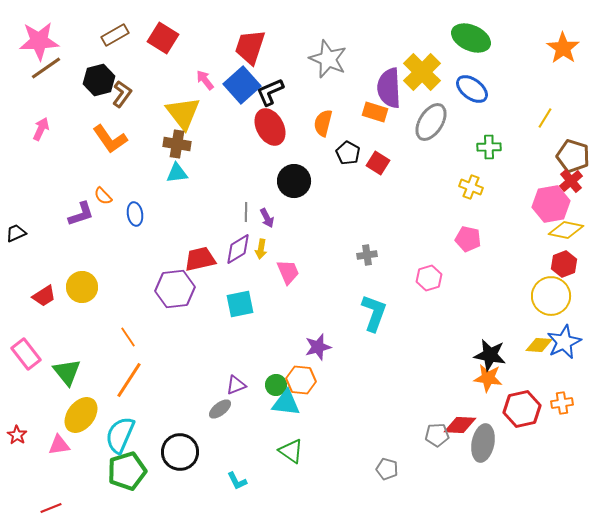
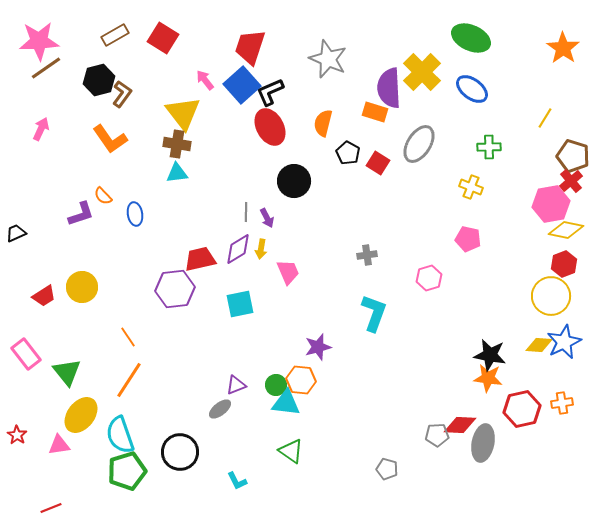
gray ellipse at (431, 122): moved 12 px left, 22 px down
cyan semicircle at (120, 435): rotated 42 degrees counterclockwise
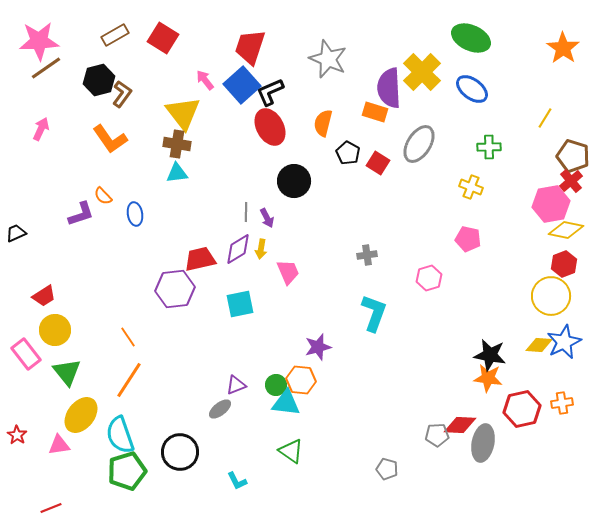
yellow circle at (82, 287): moved 27 px left, 43 px down
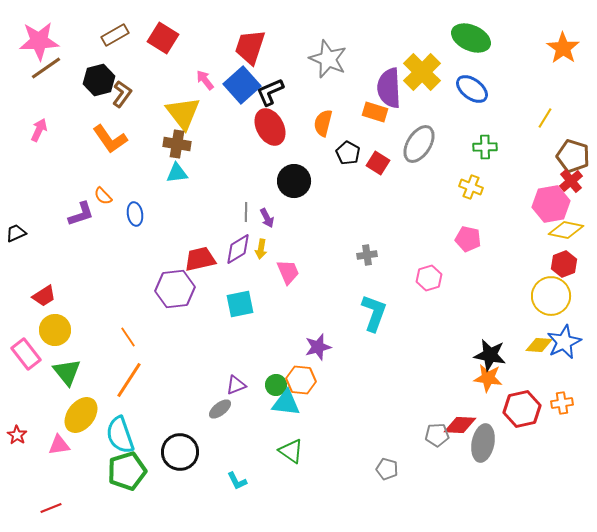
pink arrow at (41, 129): moved 2 px left, 1 px down
green cross at (489, 147): moved 4 px left
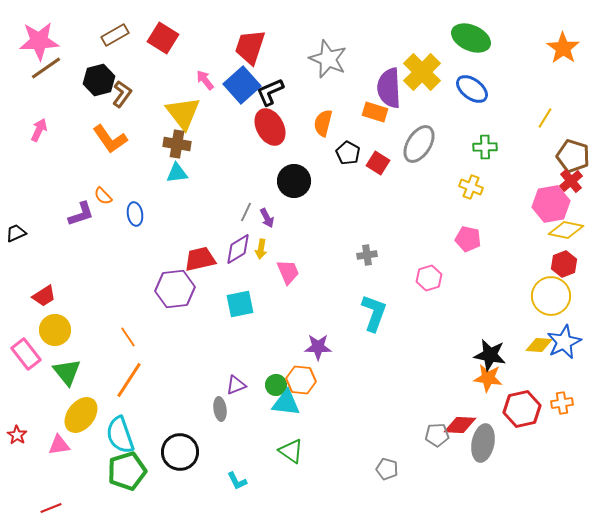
gray line at (246, 212): rotated 24 degrees clockwise
purple star at (318, 347): rotated 16 degrees clockwise
gray ellipse at (220, 409): rotated 60 degrees counterclockwise
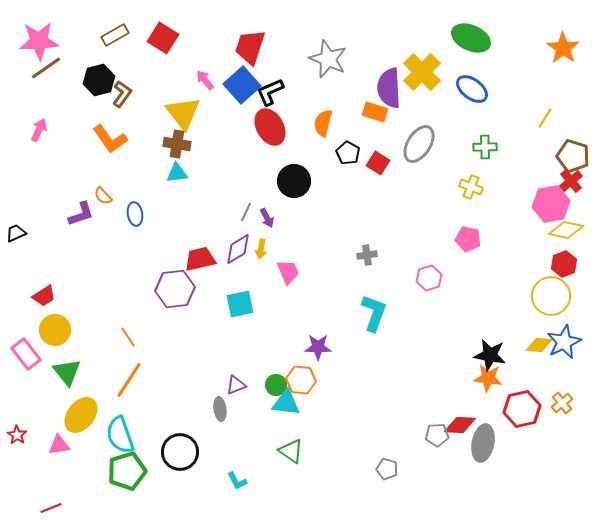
orange cross at (562, 403): rotated 30 degrees counterclockwise
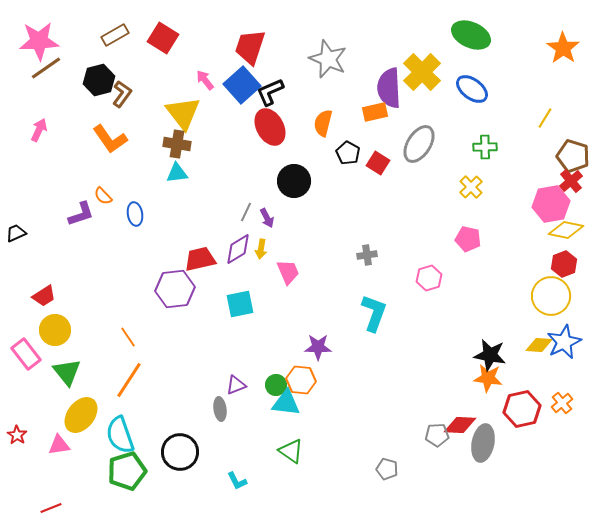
green ellipse at (471, 38): moved 3 px up
orange rectangle at (375, 112): rotated 30 degrees counterclockwise
yellow cross at (471, 187): rotated 25 degrees clockwise
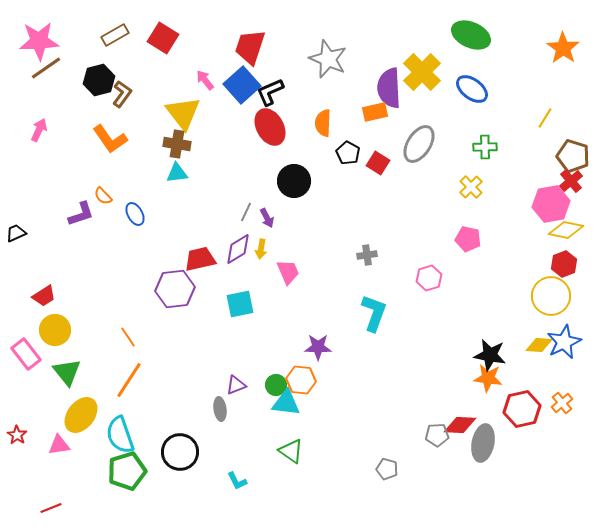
orange semicircle at (323, 123): rotated 12 degrees counterclockwise
blue ellipse at (135, 214): rotated 20 degrees counterclockwise
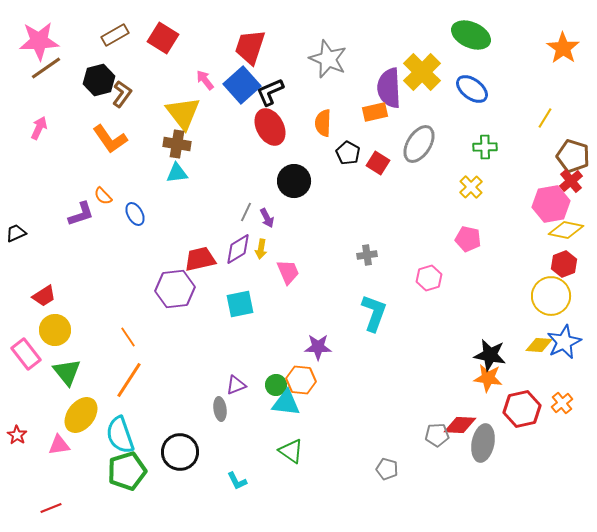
pink arrow at (39, 130): moved 2 px up
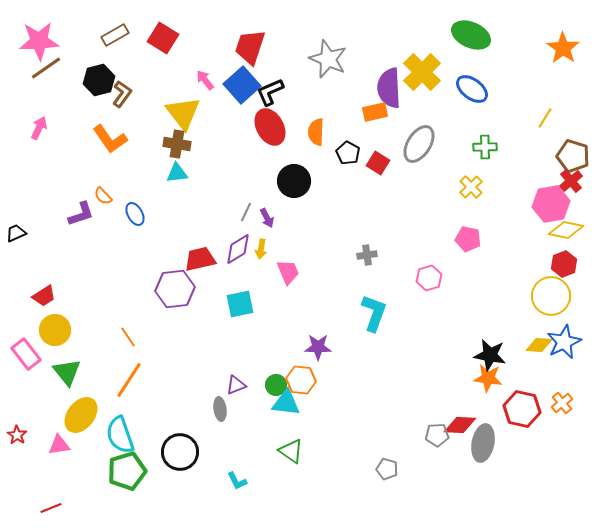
orange semicircle at (323, 123): moved 7 px left, 9 px down
red hexagon at (522, 409): rotated 24 degrees clockwise
